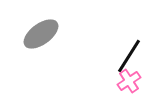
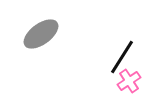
black line: moved 7 px left, 1 px down
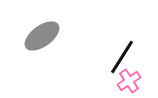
gray ellipse: moved 1 px right, 2 px down
